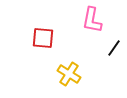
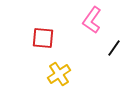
pink L-shape: rotated 24 degrees clockwise
yellow cross: moved 10 px left; rotated 25 degrees clockwise
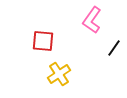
red square: moved 3 px down
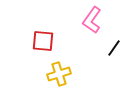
yellow cross: rotated 15 degrees clockwise
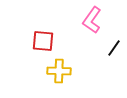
yellow cross: moved 3 px up; rotated 20 degrees clockwise
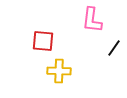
pink L-shape: rotated 28 degrees counterclockwise
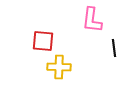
black line: rotated 42 degrees counterclockwise
yellow cross: moved 4 px up
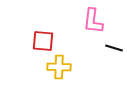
pink L-shape: moved 1 px right, 1 px down
black line: rotated 66 degrees counterclockwise
